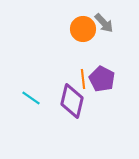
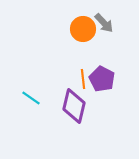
purple diamond: moved 2 px right, 5 px down
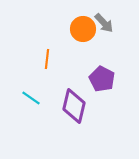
orange line: moved 36 px left, 20 px up; rotated 12 degrees clockwise
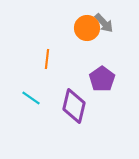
orange circle: moved 4 px right, 1 px up
purple pentagon: rotated 10 degrees clockwise
